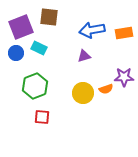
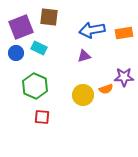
green hexagon: rotated 15 degrees counterclockwise
yellow circle: moved 2 px down
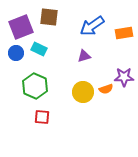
blue arrow: moved 4 px up; rotated 25 degrees counterclockwise
cyan rectangle: moved 1 px down
yellow circle: moved 3 px up
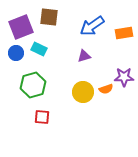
green hexagon: moved 2 px left, 1 px up; rotated 20 degrees clockwise
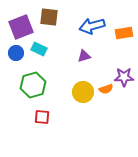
blue arrow: rotated 20 degrees clockwise
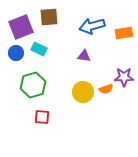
brown square: rotated 12 degrees counterclockwise
purple triangle: rotated 24 degrees clockwise
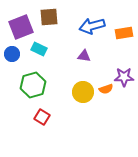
blue circle: moved 4 px left, 1 px down
red square: rotated 28 degrees clockwise
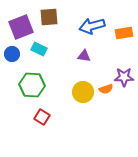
green hexagon: moved 1 px left; rotated 20 degrees clockwise
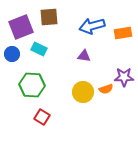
orange rectangle: moved 1 px left
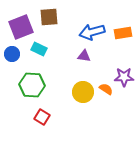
blue arrow: moved 6 px down
orange semicircle: rotated 128 degrees counterclockwise
